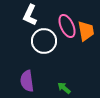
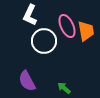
purple semicircle: rotated 20 degrees counterclockwise
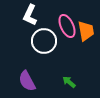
green arrow: moved 5 px right, 6 px up
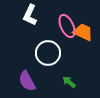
orange trapezoid: moved 3 px left, 1 px down; rotated 55 degrees counterclockwise
white circle: moved 4 px right, 12 px down
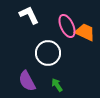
white L-shape: moved 1 px left; rotated 130 degrees clockwise
orange trapezoid: moved 2 px right
green arrow: moved 12 px left, 3 px down; rotated 16 degrees clockwise
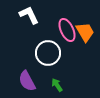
pink ellipse: moved 4 px down
orange trapezoid: rotated 35 degrees clockwise
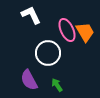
white L-shape: moved 2 px right
purple semicircle: moved 2 px right, 1 px up
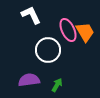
pink ellipse: moved 1 px right
white circle: moved 3 px up
purple semicircle: rotated 110 degrees clockwise
green arrow: rotated 64 degrees clockwise
